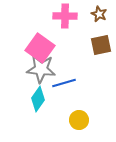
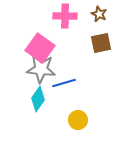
brown square: moved 2 px up
yellow circle: moved 1 px left
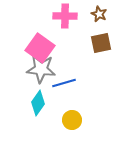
cyan diamond: moved 4 px down
yellow circle: moved 6 px left
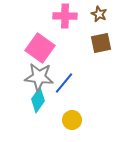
gray star: moved 2 px left, 8 px down
blue line: rotated 35 degrees counterclockwise
cyan diamond: moved 3 px up
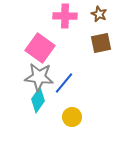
yellow circle: moved 3 px up
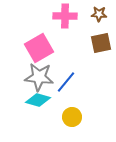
brown star: rotated 21 degrees counterclockwise
pink square: moved 1 px left; rotated 24 degrees clockwise
blue line: moved 2 px right, 1 px up
cyan diamond: rotated 70 degrees clockwise
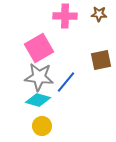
brown square: moved 17 px down
yellow circle: moved 30 px left, 9 px down
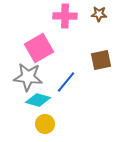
gray star: moved 11 px left
yellow circle: moved 3 px right, 2 px up
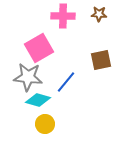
pink cross: moved 2 px left
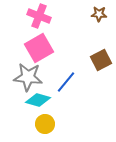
pink cross: moved 24 px left; rotated 20 degrees clockwise
brown square: rotated 15 degrees counterclockwise
